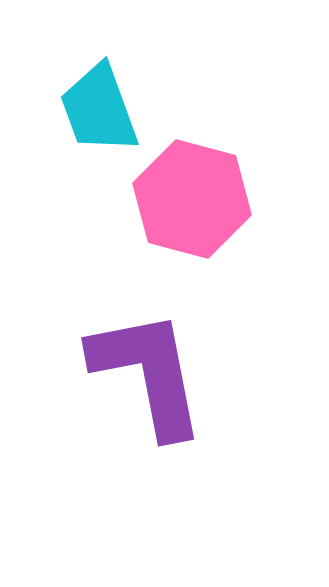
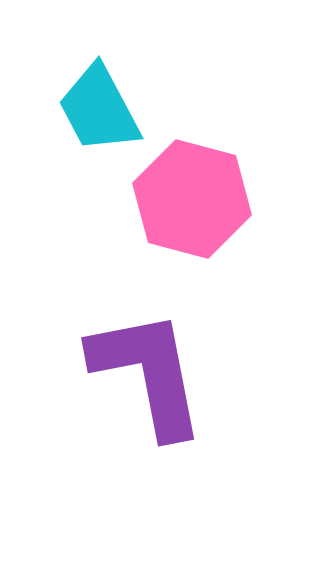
cyan trapezoid: rotated 8 degrees counterclockwise
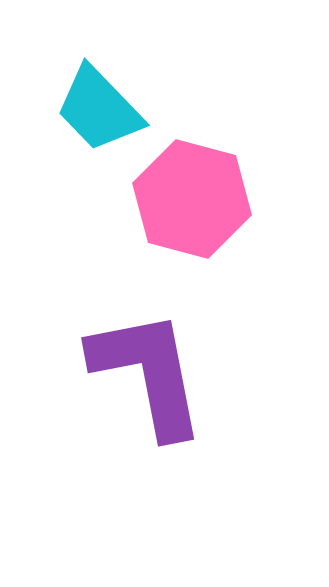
cyan trapezoid: rotated 16 degrees counterclockwise
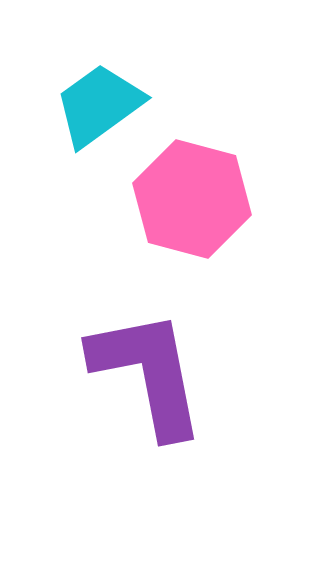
cyan trapezoid: moved 4 px up; rotated 98 degrees clockwise
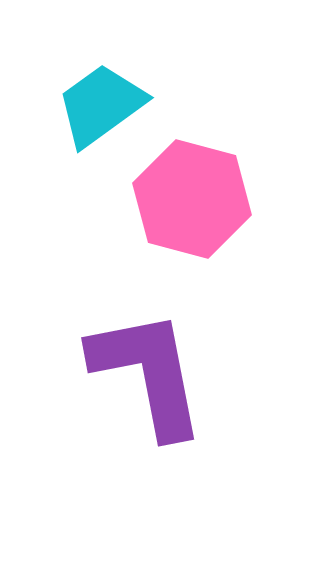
cyan trapezoid: moved 2 px right
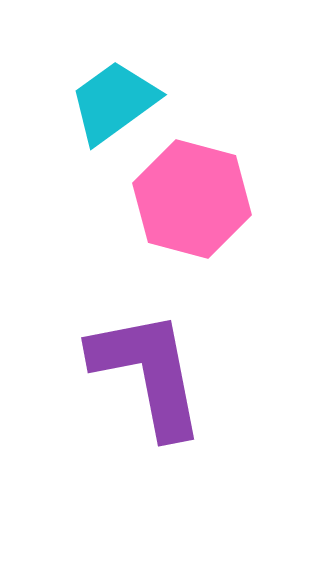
cyan trapezoid: moved 13 px right, 3 px up
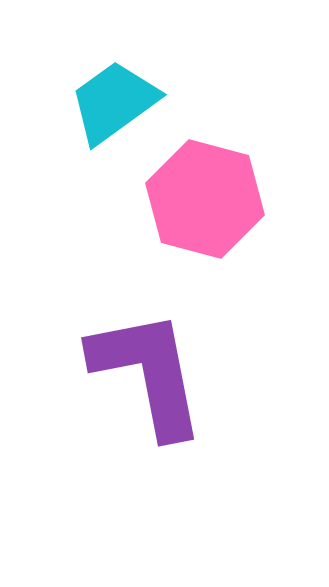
pink hexagon: moved 13 px right
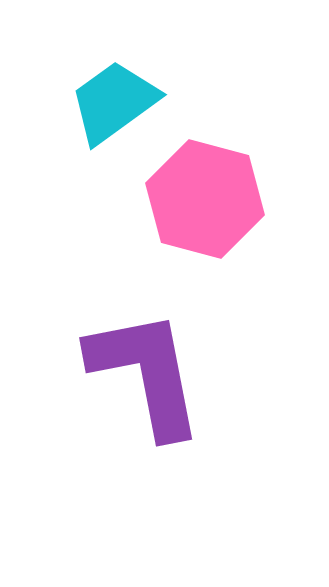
purple L-shape: moved 2 px left
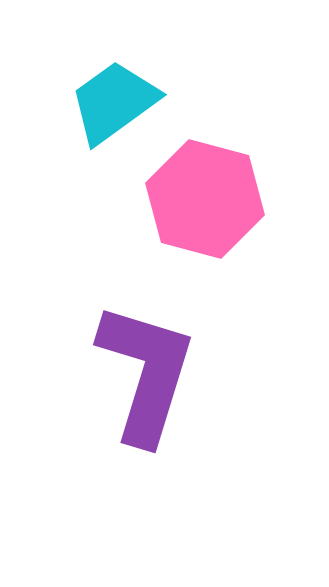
purple L-shape: rotated 28 degrees clockwise
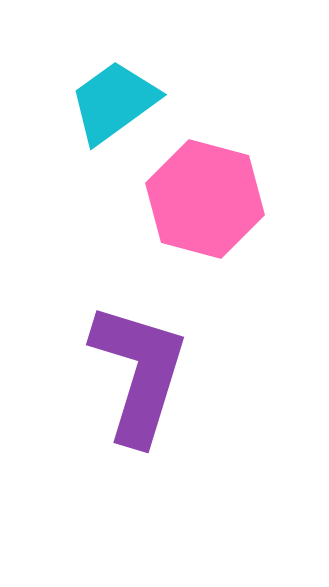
purple L-shape: moved 7 px left
